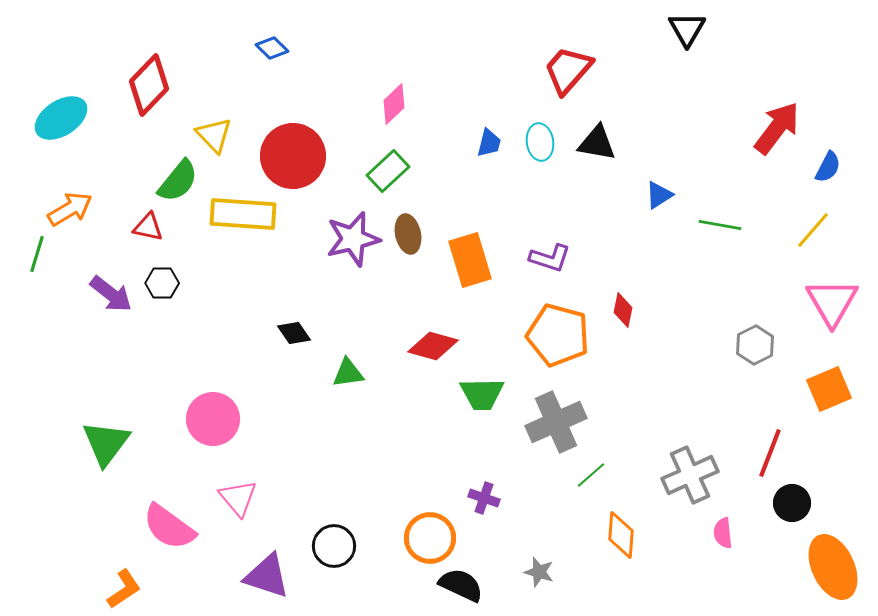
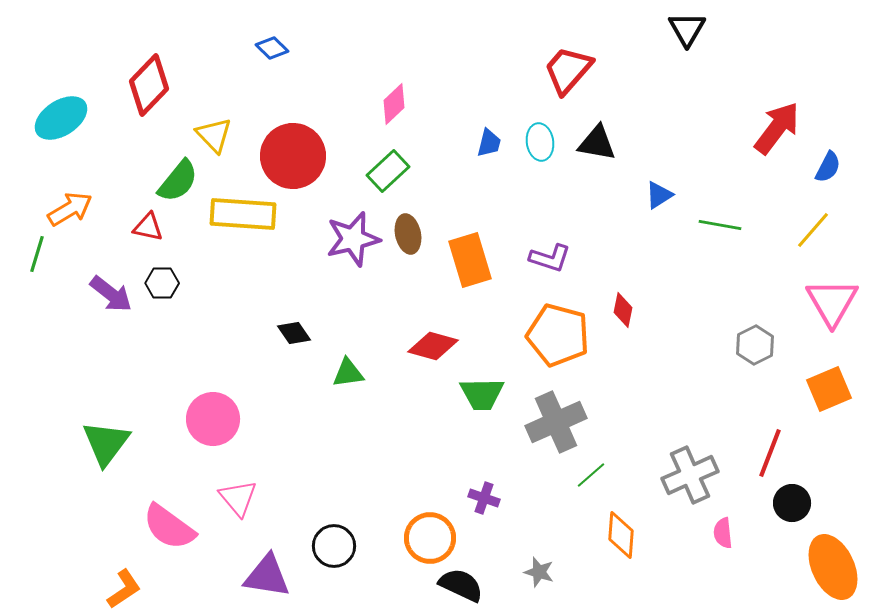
purple triangle at (267, 576): rotated 9 degrees counterclockwise
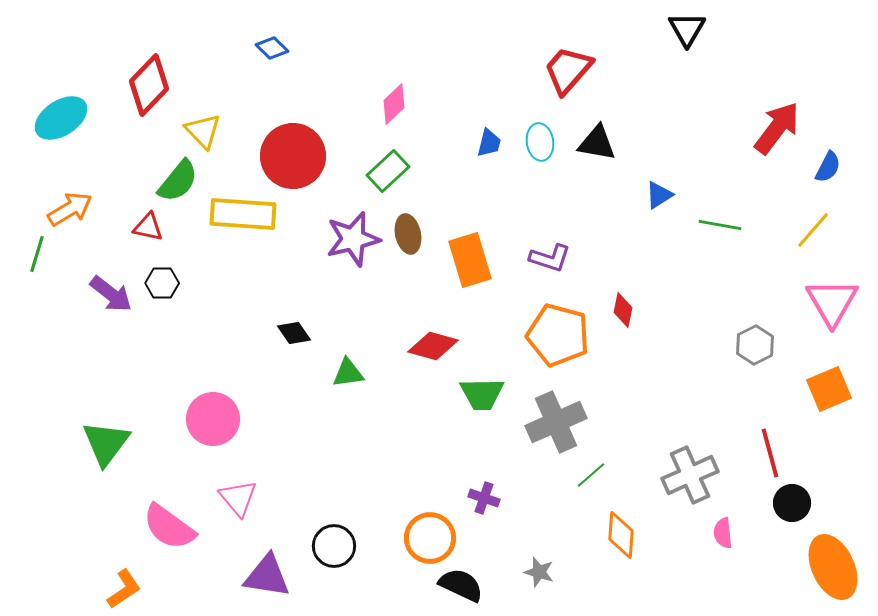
yellow triangle at (214, 135): moved 11 px left, 4 px up
red line at (770, 453): rotated 36 degrees counterclockwise
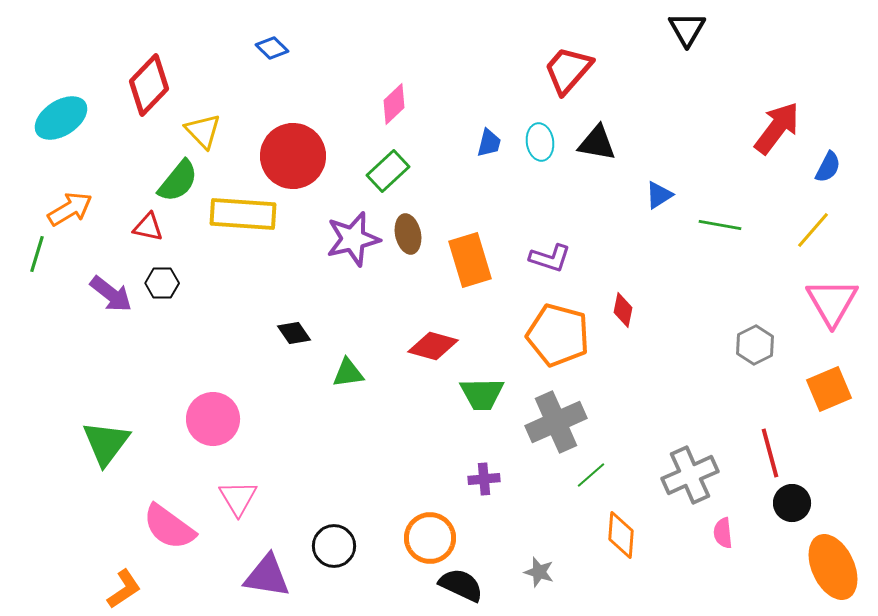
pink triangle at (238, 498): rotated 9 degrees clockwise
purple cross at (484, 498): moved 19 px up; rotated 24 degrees counterclockwise
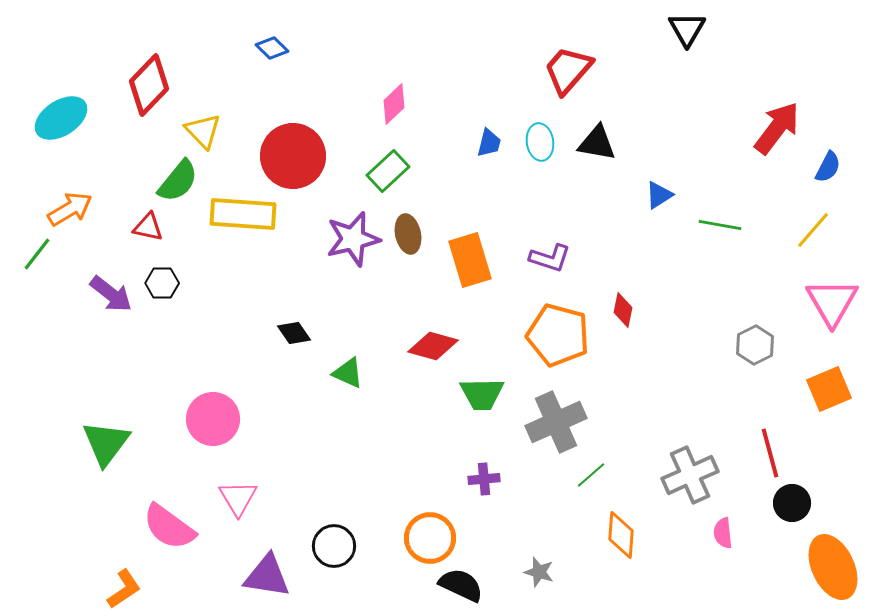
green line at (37, 254): rotated 21 degrees clockwise
green triangle at (348, 373): rotated 32 degrees clockwise
